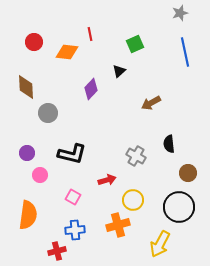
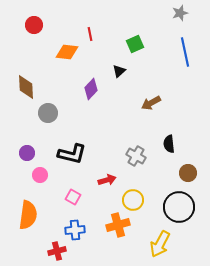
red circle: moved 17 px up
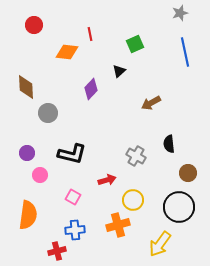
yellow arrow: rotated 8 degrees clockwise
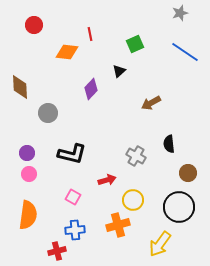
blue line: rotated 44 degrees counterclockwise
brown diamond: moved 6 px left
pink circle: moved 11 px left, 1 px up
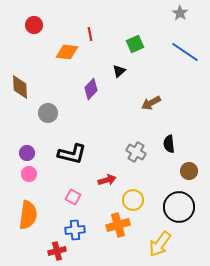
gray star: rotated 21 degrees counterclockwise
gray cross: moved 4 px up
brown circle: moved 1 px right, 2 px up
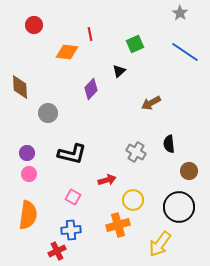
blue cross: moved 4 px left
red cross: rotated 12 degrees counterclockwise
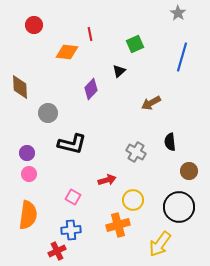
gray star: moved 2 px left
blue line: moved 3 px left, 5 px down; rotated 72 degrees clockwise
black semicircle: moved 1 px right, 2 px up
black L-shape: moved 10 px up
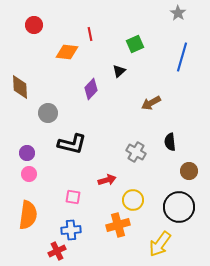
pink square: rotated 21 degrees counterclockwise
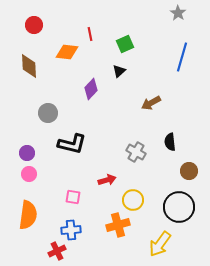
green square: moved 10 px left
brown diamond: moved 9 px right, 21 px up
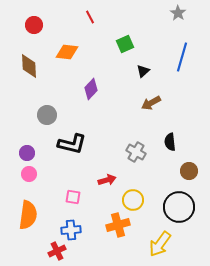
red line: moved 17 px up; rotated 16 degrees counterclockwise
black triangle: moved 24 px right
gray circle: moved 1 px left, 2 px down
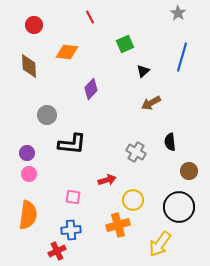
black L-shape: rotated 8 degrees counterclockwise
